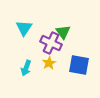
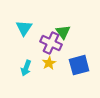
blue square: rotated 25 degrees counterclockwise
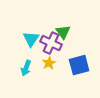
cyan triangle: moved 7 px right, 11 px down
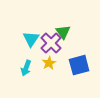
purple cross: rotated 20 degrees clockwise
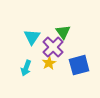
cyan triangle: moved 1 px right, 2 px up
purple cross: moved 2 px right, 4 px down
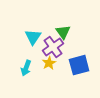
cyan triangle: moved 1 px right
purple cross: rotated 10 degrees clockwise
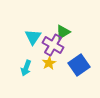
green triangle: rotated 35 degrees clockwise
purple cross: moved 2 px up; rotated 25 degrees counterclockwise
blue square: rotated 20 degrees counterclockwise
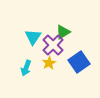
purple cross: rotated 15 degrees clockwise
blue square: moved 3 px up
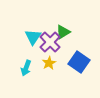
purple cross: moved 3 px left, 3 px up
blue square: rotated 20 degrees counterclockwise
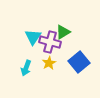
purple cross: rotated 30 degrees counterclockwise
blue square: rotated 15 degrees clockwise
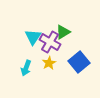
purple cross: rotated 15 degrees clockwise
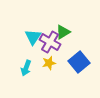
yellow star: rotated 16 degrees clockwise
